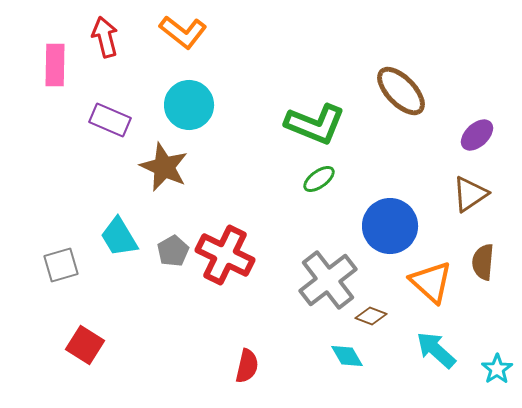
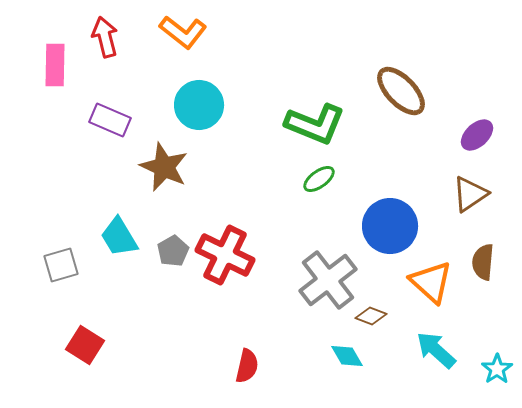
cyan circle: moved 10 px right
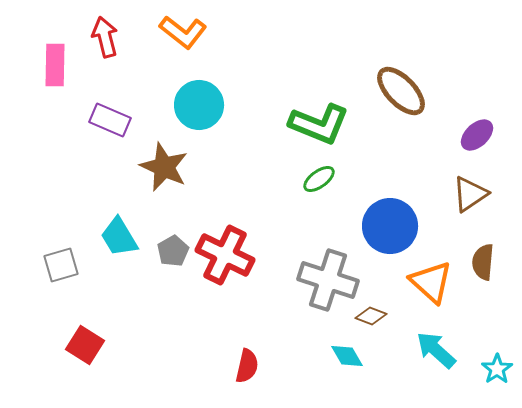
green L-shape: moved 4 px right
gray cross: rotated 34 degrees counterclockwise
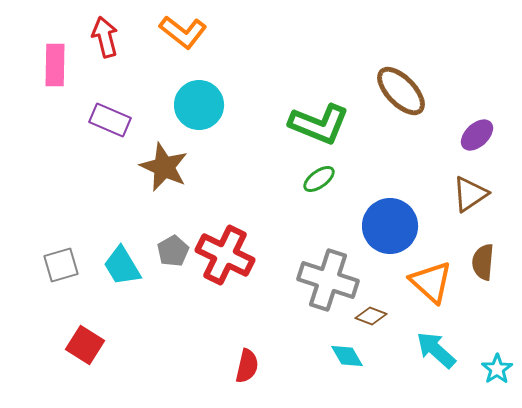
cyan trapezoid: moved 3 px right, 29 px down
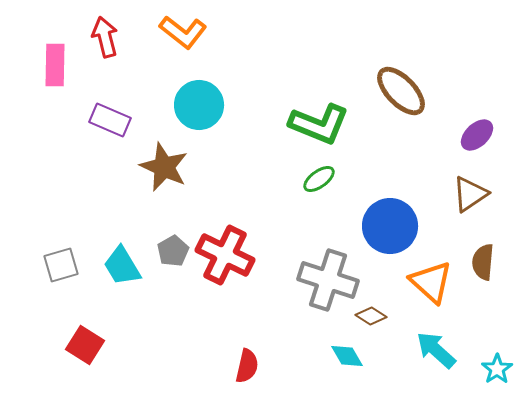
brown diamond: rotated 12 degrees clockwise
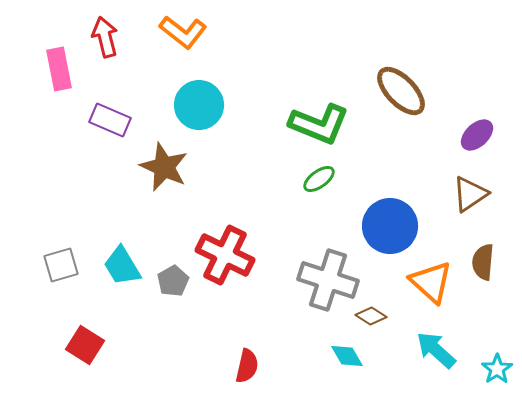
pink rectangle: moved 4 px right, 4 px down; rotated 12 degrees counterclockwise
gray pentagon: moved 30 px down
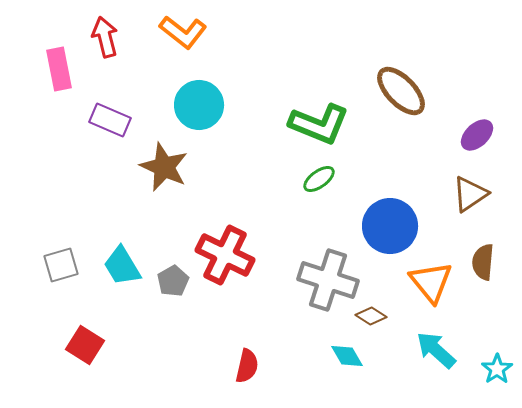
orange triangle: rotated 9 degrees clockwise
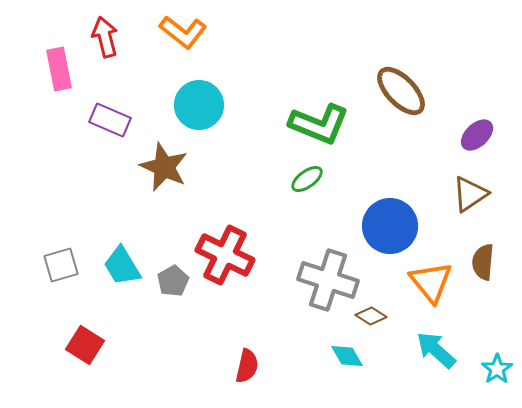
green ellipse: moved 12 px left
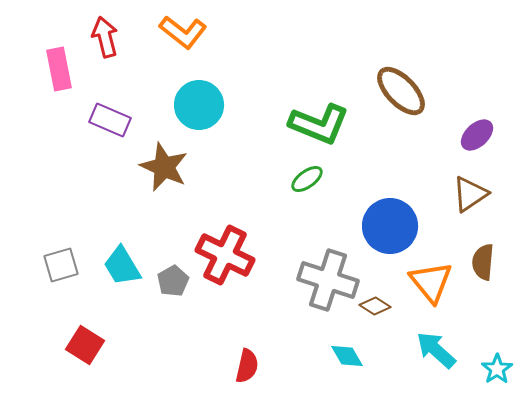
brown diamond: moved 4 px right, 10 px up
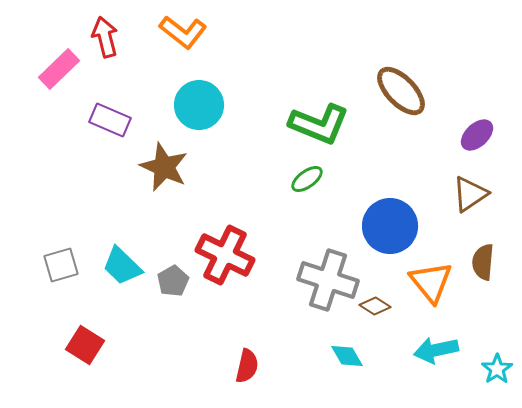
pink rectangle: rotated 57 degrees clockwise
cyan trapezoid: rotated 15 degrees counterclockwise
cyan arrow: rotated 54 degrees counterclockwise
